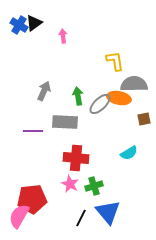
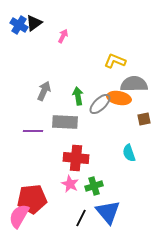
pink arrow: rotated 32 degrees clockwise
yellow L-shape: rotated 60 degrees counterclockwise
cyan semicircle: rotated 102 degrees clockwise
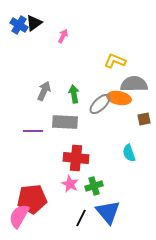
green arrow: moved 4 px left, 2 px up
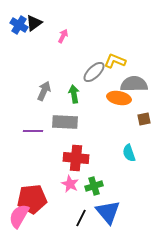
gray ellipse: moved 6 px left, 32 px up
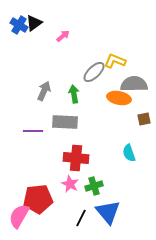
pink arrow: rotated 24 degrees clockwise
red pentagon: moved 6 px right
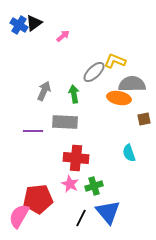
gray semicircle: moved 2 px left
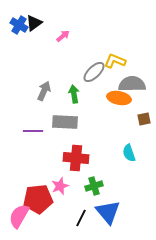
pink star: moved 10 px left, 2 px down; rotated 24 degrees clockwise
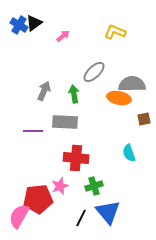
yellow L-shape: moved 29 px up
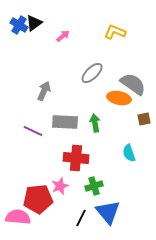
gray ellipse: moved 2 px left, 1 px down
gray semicircle: moved 1 px right; rotated 36 degrees clockwise
green arrow: moved 21 px right, 29 px down
purple line: rotated 24 degrees clockwise
pink semicircle: moved 1 px left, 1 px down; rotated 65 degrees clockwise
